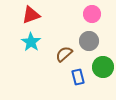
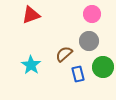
cyan star: moved 23 px down
blue rectangle: moved 3 px up
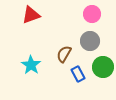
gray circle: moved 1 px right
brown semicircle: rotated 18 degrees counterclockwise
blue rectangle: rotated 14 degrees counterclockwise
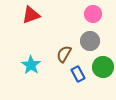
pink circle: moved 1 px right
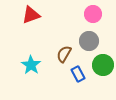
gray circle: moved 1 px left
green circle: moved 2 px up
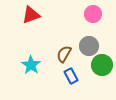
gray circle: moved 5 px down
green circle: moved 1 px left
blue rectangle: moved 7 px left, 2 px down
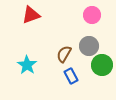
pink circle: moved 1 px left, 1 px down
cyan star: moved 4 px left
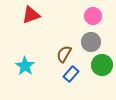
pink circle: moved 1 px right, 1 px down
gray circle: moved 2 px right, 4 px up
cyan star: moved 2 px left, 1 px down
blue rectangle: moved 2 px up; rotated 70 degrees clockwise
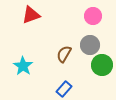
gray circle: moved 1 px left, 3 px down
cyan star: moved 2 px left
blue rectangle: moved 7 px left, 15 px down
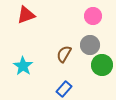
red triangle: moved 5 px left
